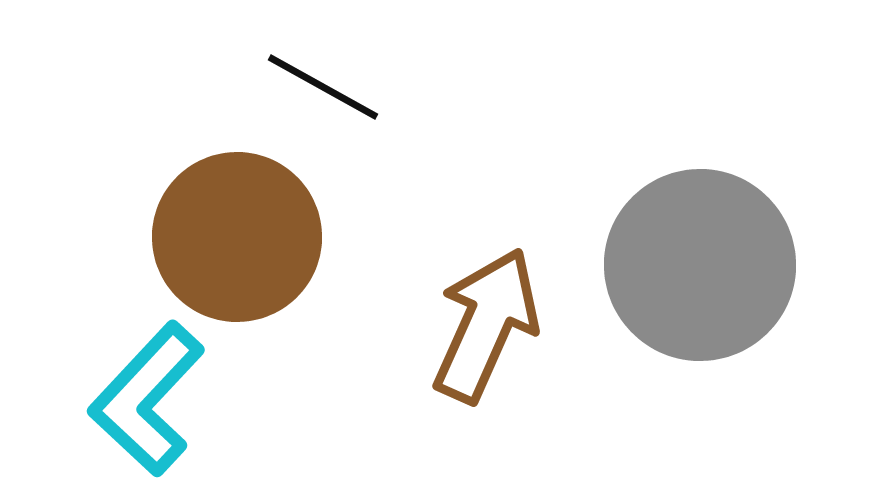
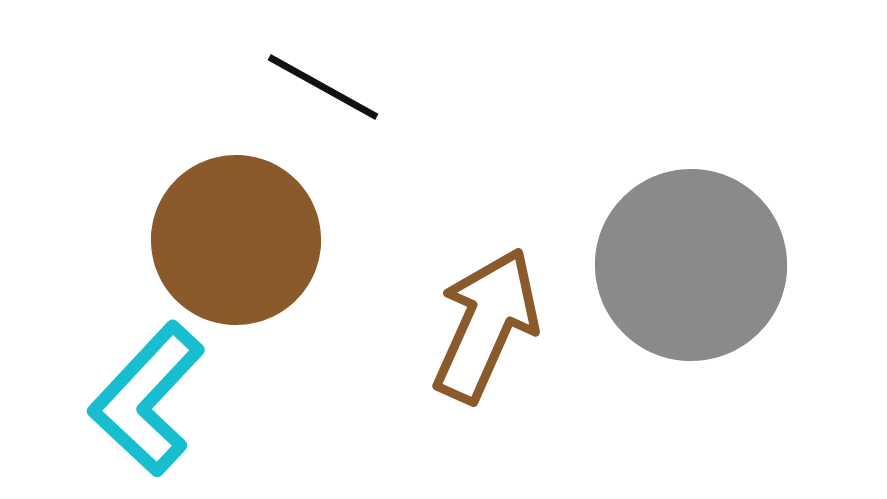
brown circle: moved 1 px left, 3 px down
gray circle: moved 9 px left
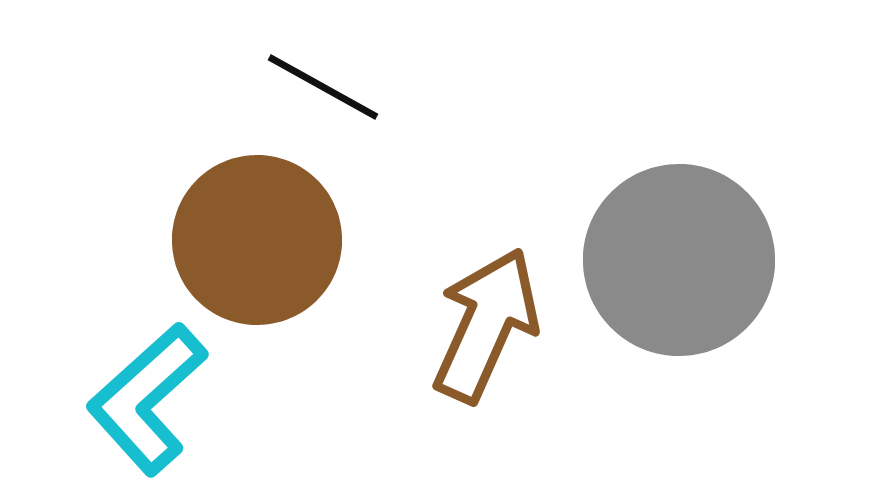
brown circle: moved 21 px right
gray circle: moved 12 px left, 5 px up
cyan L-shape: rotated 5 degrees clockwise
